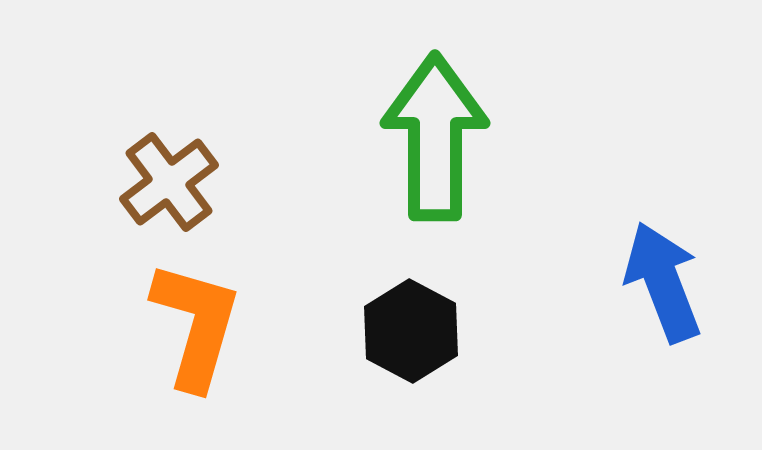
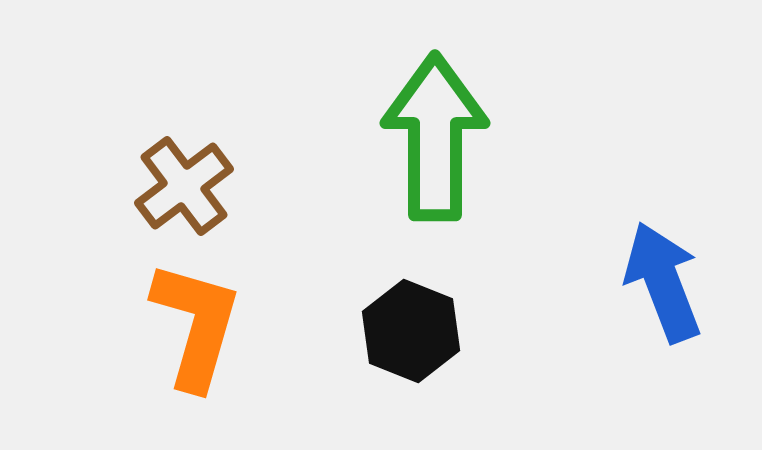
brown cross: moved 15 px right, 4 px down
black hexagon: rotated 6 degrees counterclockwise
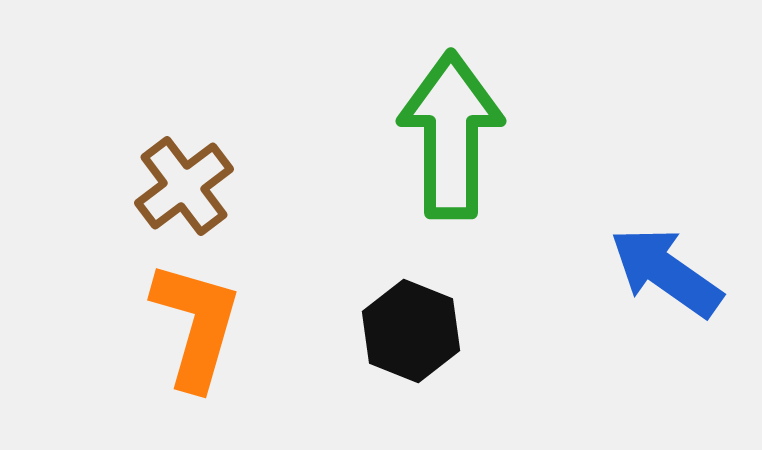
green arrow: moved 16 px right, 2 px up
blue arrow: moved 3 px right, 10 px up; rotated 34 degrees counterclockwise
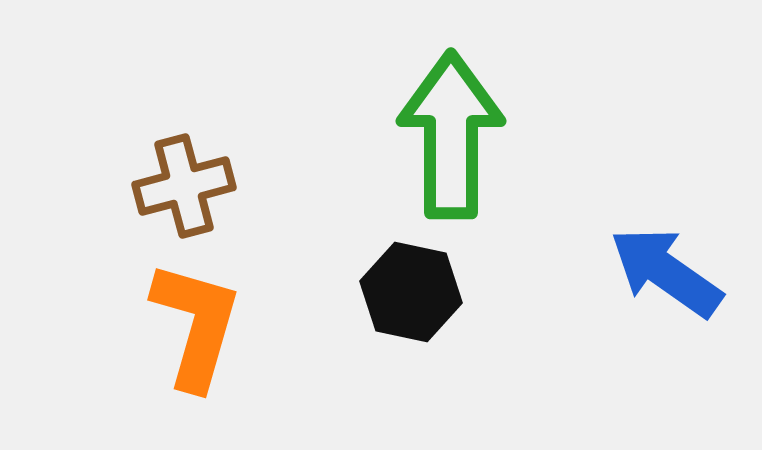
brown cross: rotated 22 degrees clockwise
black hexagon: moved 39 px up; rotated 10 degrees counterclockwise
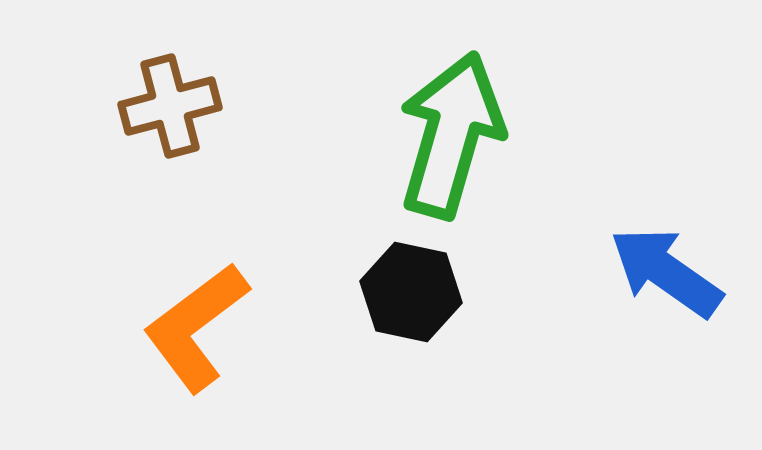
green arrow: rotated 16 degrees clockwise
brown cross: moved 14 px left, 80 px up
orange L-shape: moved 2 px down; rotated 143 degrees counterclockwise
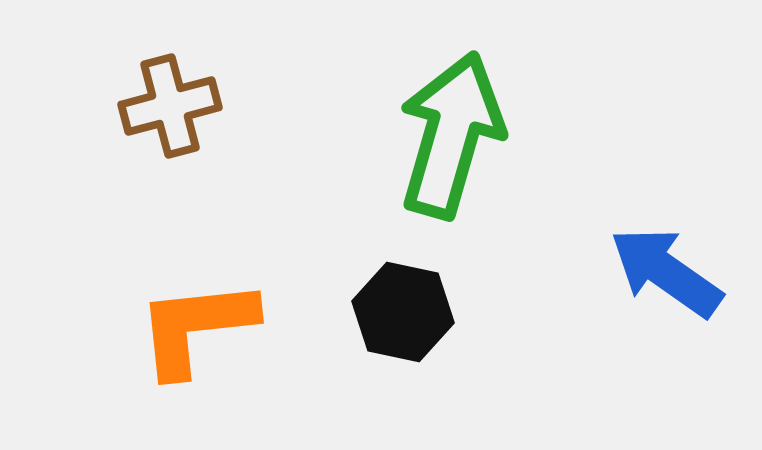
black hexagon: moved 8 px left, 20 px down
orange L-shape: rotated 31 degrees clockwise
